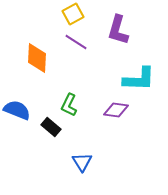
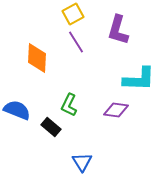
purple line: rotated 25 degrees clockwise
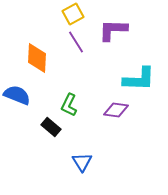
purple L-shape: moved 5 px left; rotated 76 degrees clockwise
blue semicircle: moved 15 px up
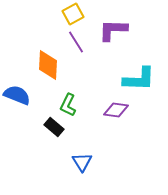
orange diamond: moved 11 px right, 7 px down
green L-shape: moved 1 px left
black rectangle: moved 3 px right
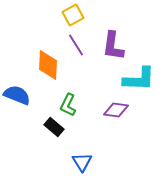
yellow square: moved 1 px down
purple L-shape: moved 16 px down; rotated 84 degrees counterclockwise
purple line: moved 3 px down
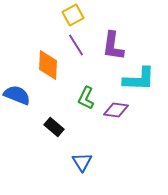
green L-shape: moved 18 px right, 7 px up
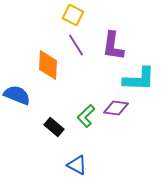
yellow square: rotated 35 degrees counterclockwise
green L-shape: moved 18 px down; rotated 20 degrees clockwise
purple diamond: moved 2 px up
blue triangle: moved 5 px left, 3 px down; rotated 30 degrees counterclockwise
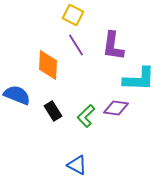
black rectangle: moved 1 px left, 16 px up; rotated 18 degrees clockwise
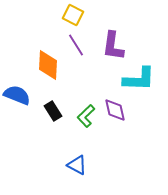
purple diamond: moved 1 px left, 2 px down; rotated 70 degrees clockwise
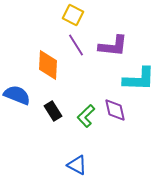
purple L-shape: rotated 92 degrees counterclockwise
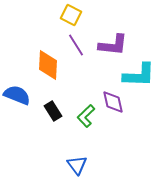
yellow square: moved 2 px left
purple L-shape: moved 1 px up
cyan L-shape: moved 4 px up
purple diamond: moved 2 px left, 8 px up
blue triangle: rotated 25 degrees clockwise
